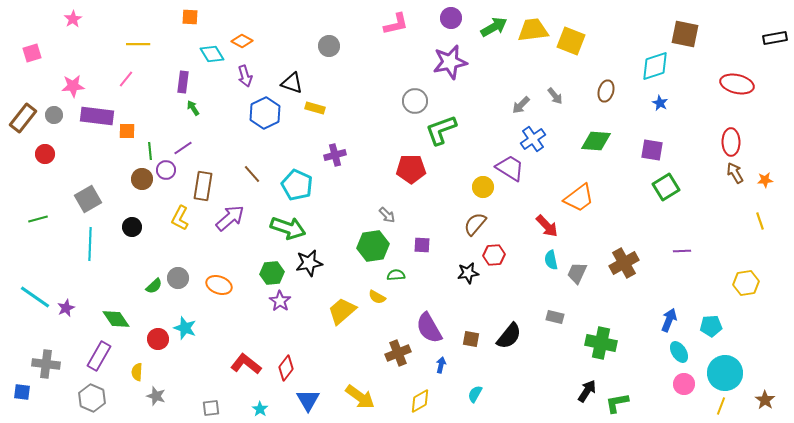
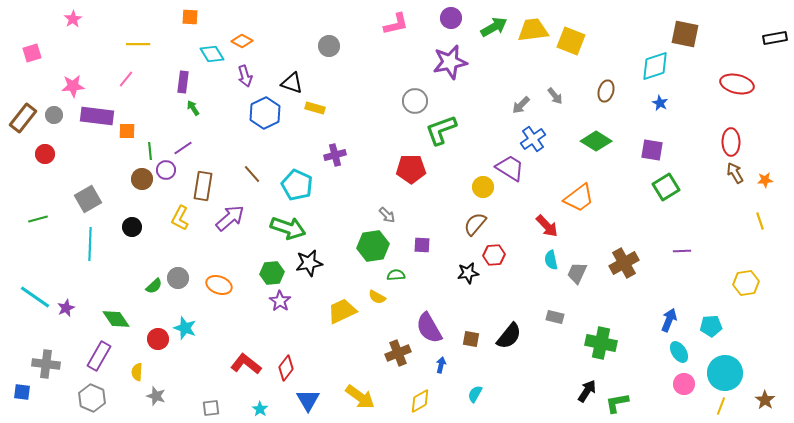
green diamond at (596, 141): rotated 28 degrees clockwise
yellow trapezoid at (342, 311): rotated 16 degrees clockwise
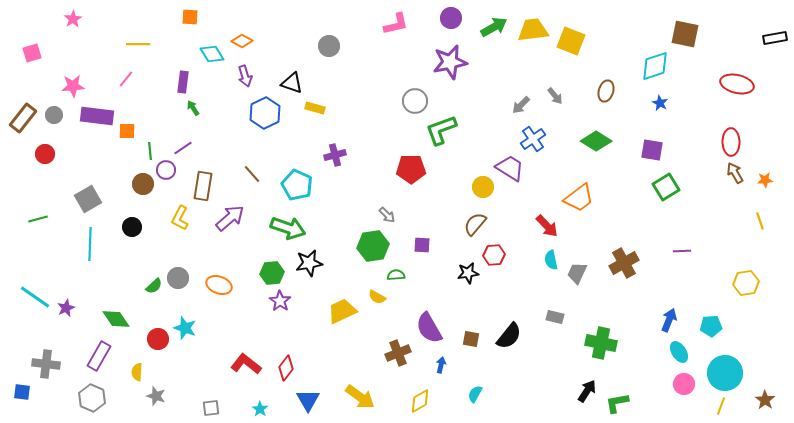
brown circle at (142, 179): moved 1 px right, 5 px down
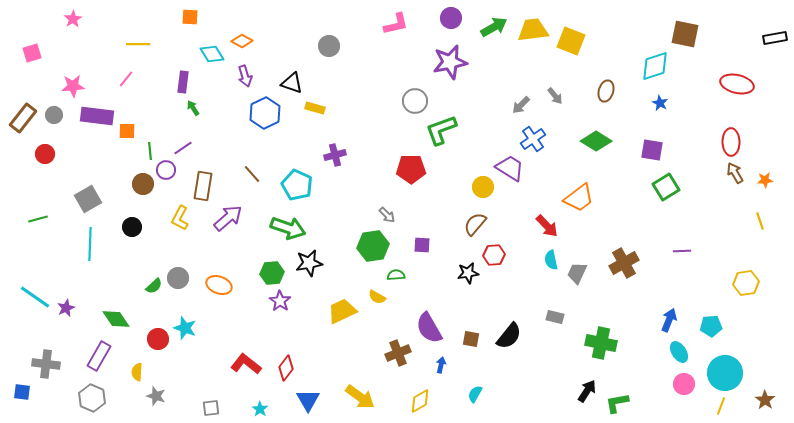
purple arrow at (230, 218): moved 2 px left
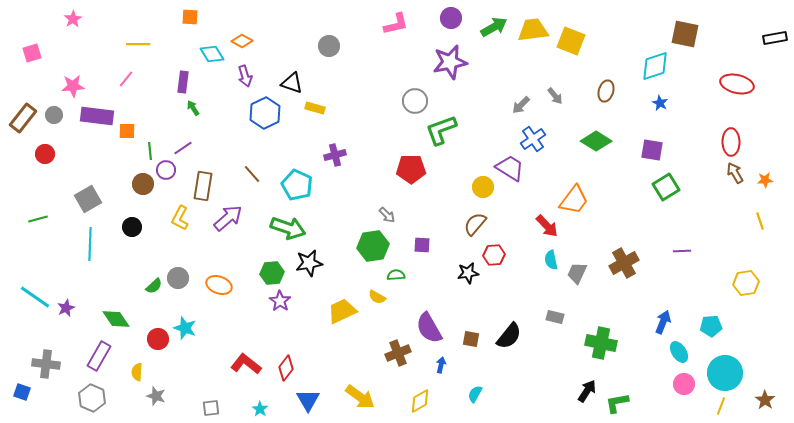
orange trapezoid at (579, 198): moved 5 px left, 2 px down; rotated 16 degrees counterclockwise
blue arrow at (669, 320): moved 6 px left, 2 px down
blue square at (22, 392): rotated 12 degrees clockwise
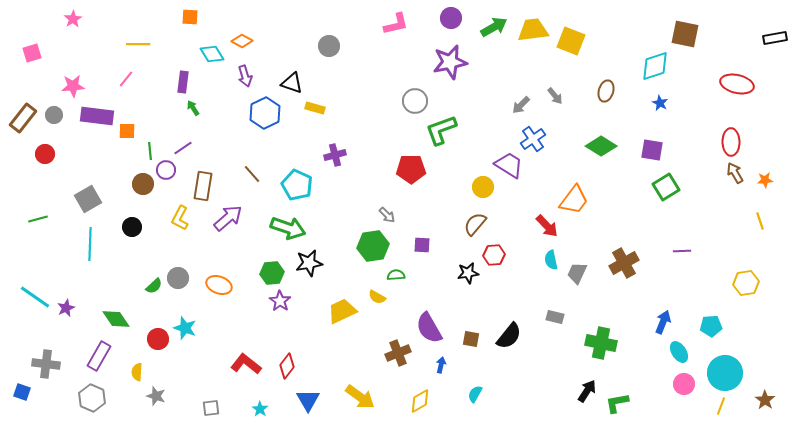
green diamond at (596, 141): moved 5 px right, 5 px down
purple trapezoid at (510, 168): moved 1 px left, 3 px up
red diamond at (286, 368): moved 1 px right, 2 px up
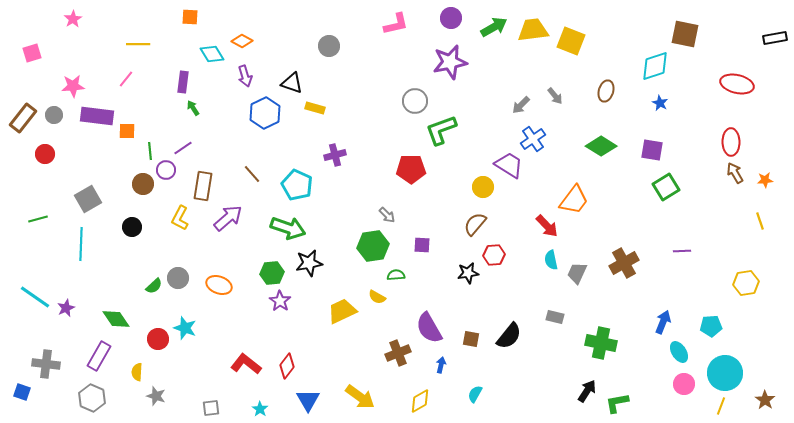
cyan line at (90, 244): moved 9 px left
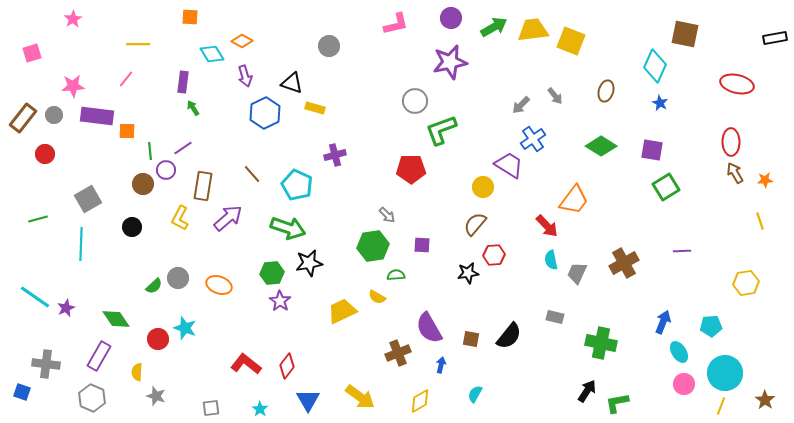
cyan diamond at (655, 66): rotated 48 degrees counterclockwise
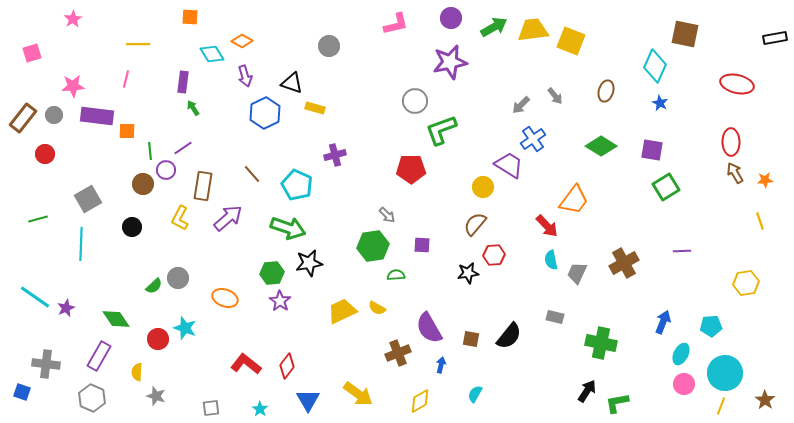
pink line at (126, 79): rotated 24 degrees counterclockwise
orange ellipse at (219, 285): moved 6 px right, 13 px down
yellow semicircle at (377, 297): moved 11 px down
cyan ellipse at (679, 352): moved 2 px right, 2 px down; rotated 60 degrees clockwise
yellow arrow at (360, 397): moved 2 px left, 3 px up
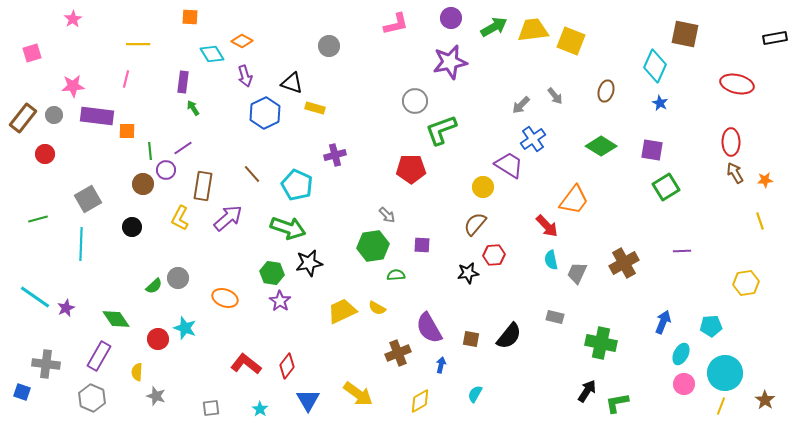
green hexagon at (272, 273): rotated 15 degrees clockwise
